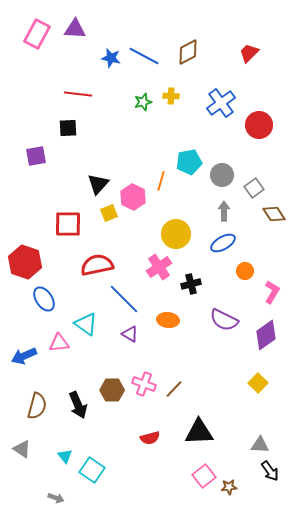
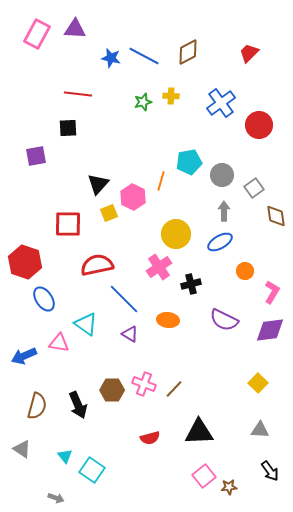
brown diamond at (274, 214): moved 2 px right, 2 px down; rotated 25 degrees clockwise
blue ellipse at (223, 243): moved 3 px left, 1 px up
purple diamond at (266, 335): moved 4 px right, 5 px up; rotated 28 degrees clockwise
pink triangle at (59, 343): rotated 15 degrees clockwise
gray triangle at (260, 445): moved 15 px up
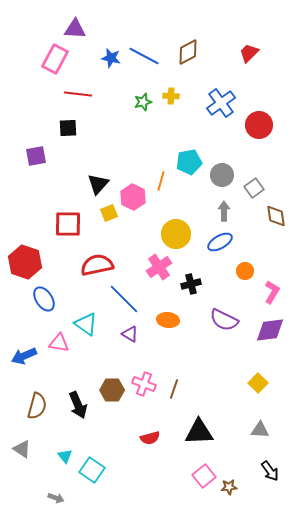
pink rectangle at (37, 34): moved 18 px right, 25 px down
brown line at (174, 389): rotated 24 degrees counterclockwise
